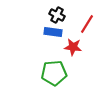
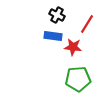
blue rectangle: moved 4 px down
green pentagon: moved 24 px right, 6 px down
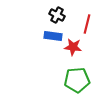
red line: rotated 18 degrees counterclockwise
green pentagon: moved 1 px left, 1 px down
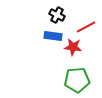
red line: moved 1 px left, 3 px down; rotated 48 degrees clockwise
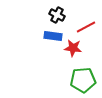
red star: moved 1 px down
green pentagon: moved 6 px right
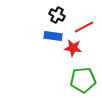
red line: moved 2 px left
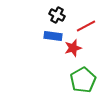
red line: moved 2 px right, 1 px up
red star: rotated 24 degrees counterclockwise
green pentagon: rotated 25 degrees counterclockwise
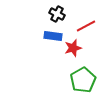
black cross: moved 1 px up
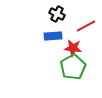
blue rectangle: rotated 12 degrees counterclockwise
red star: rotated 24 degrees clockwise
green pentagon: moved 10 px left, 13 px up
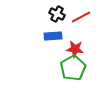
red line: moved 5 px left, 9 px up
red star: moved 2 px right, 1 px down
green pentagon: moved 1 px down
